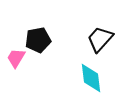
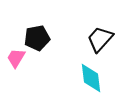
black pentagon: moved 1 px left, 2 px up
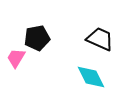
black trapezoid: rotated 72 degrees clockwise
cyan diamond: moved 1 px up; rotated 20 degrees counterclockwise
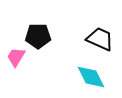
black pentagon: moved 1 px right, 2 px up; rotated 10 degrees clockwise
pink trapezoid: moved 1 px up
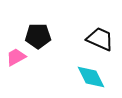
pink trapezoid: rotated 30 degrees clockwise
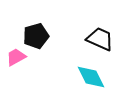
black pentagon: moved 2 px left; rotated 15 degrees counterclockwise
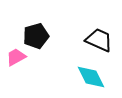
black trapezoid: moved 1 px left, 1 px down
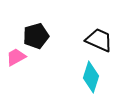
cyan diamond: rotated 44 degrees clockwise
